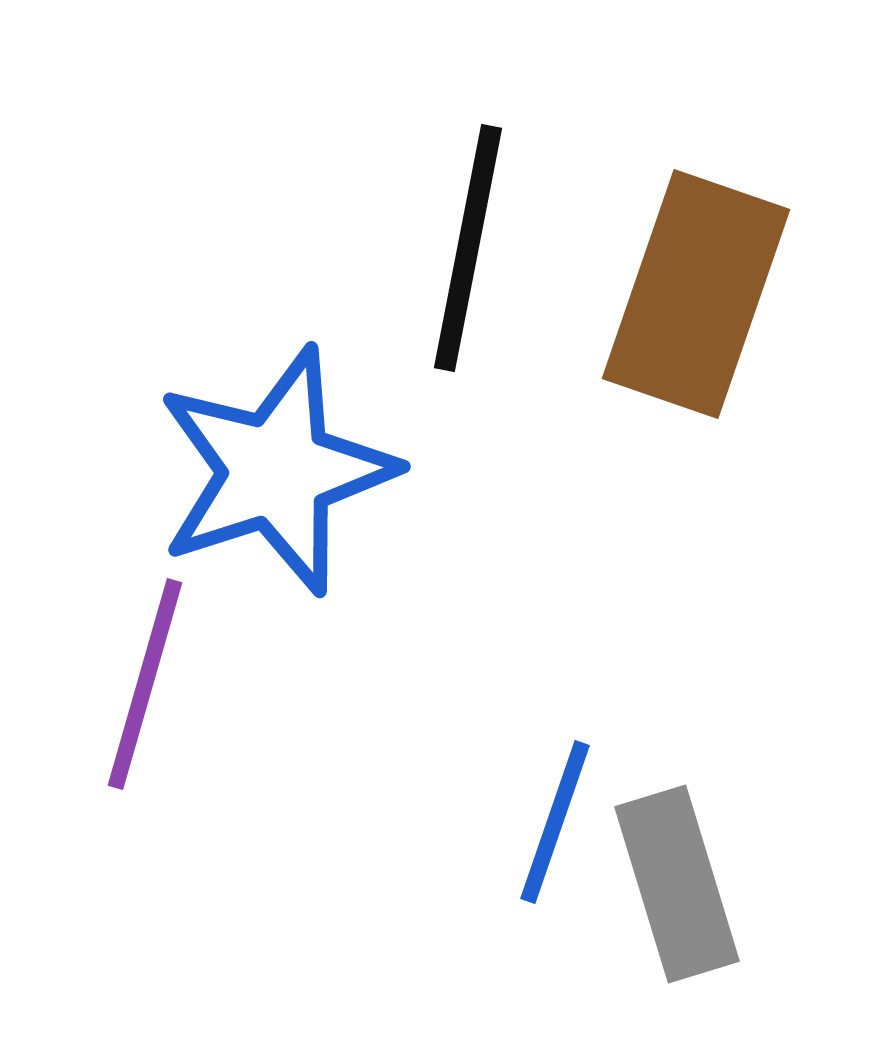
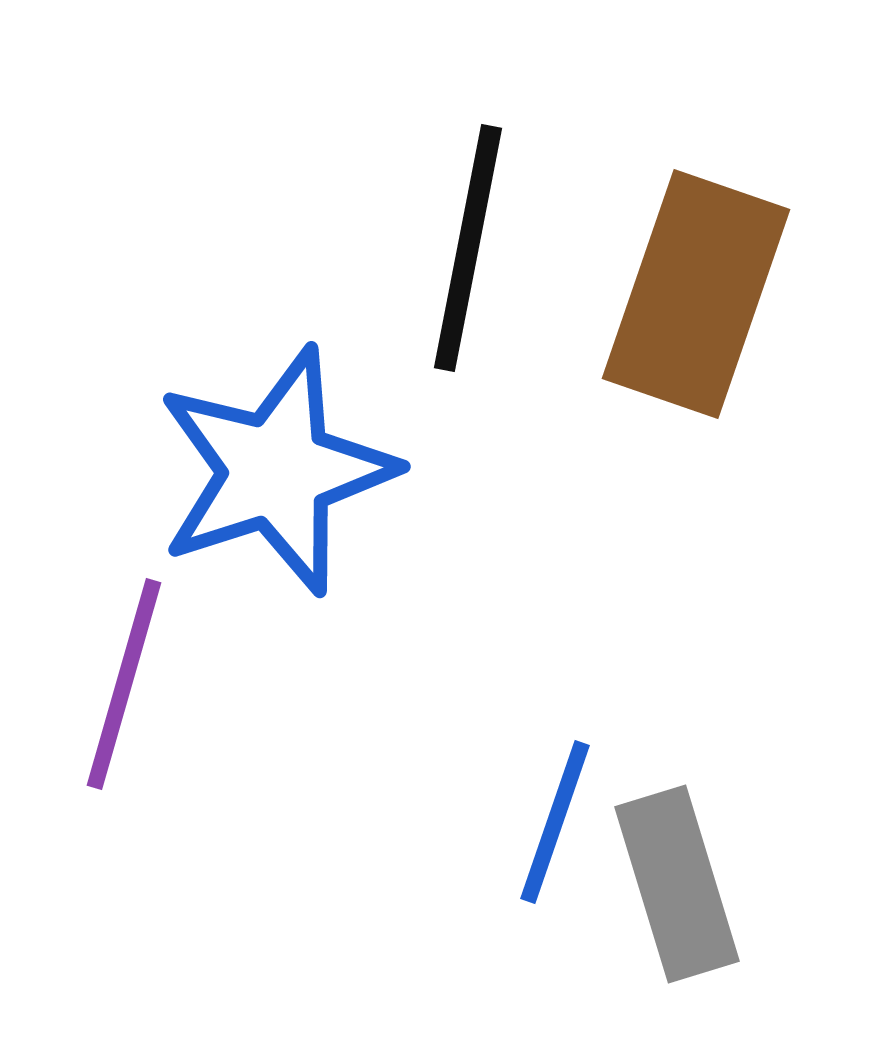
purple line: moved 21 px left
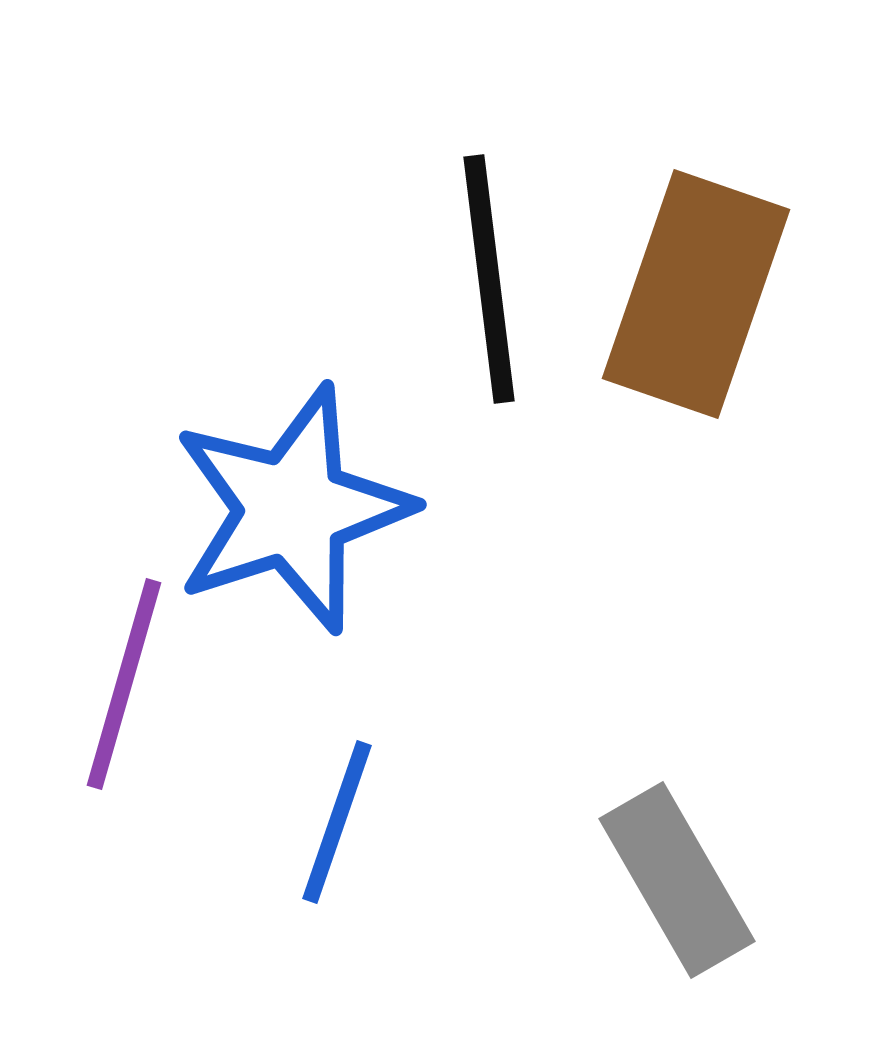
black line: moved 21 px right, 31 px down; rotated 18 degrees counterclockwise
blue star: moved 16 px right, 38 px down
blue line: moved 218 px left
gray rectangle: moved 4 px up; rotated 13 degrees counterclockwise
